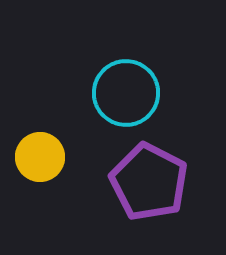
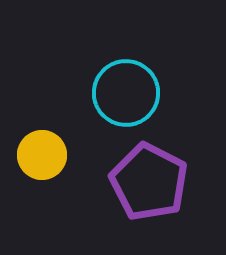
yellow circle: moved 2 px right, 2 px up
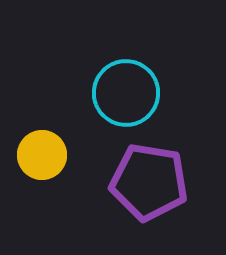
purple pentagon: rotated 18 degrees counterclockwise
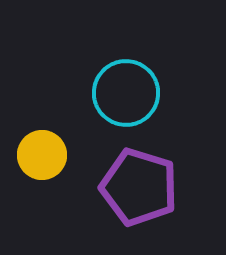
purple pentagon: moved 10 px left, 5 px down; rotated 8 degrees clockwise
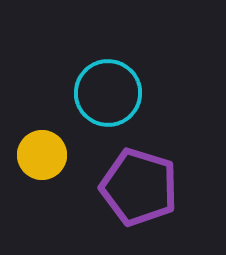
cyan circle: moved 18 px left
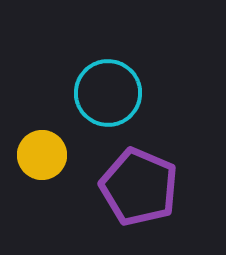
purple pentagon: rotated 6 degrees clockwise
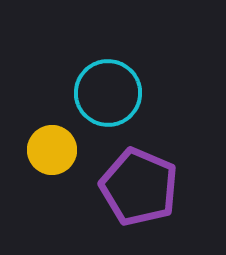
yellow circle: moved 10 px right, 5 px up
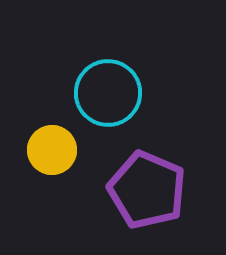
purple pentagon: moved 8 px right, 3 px down
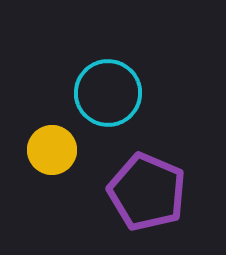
purple pentagon: moved 2 px down
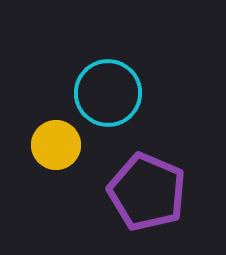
yellow circle: moved 4 px right, 5 px up
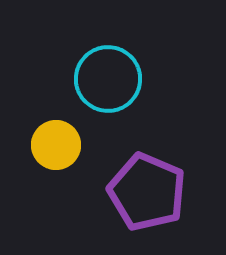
cyan circle: moved 14 px up
